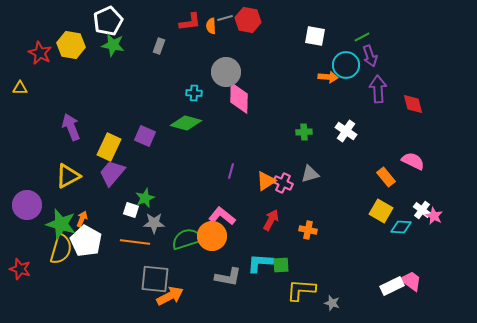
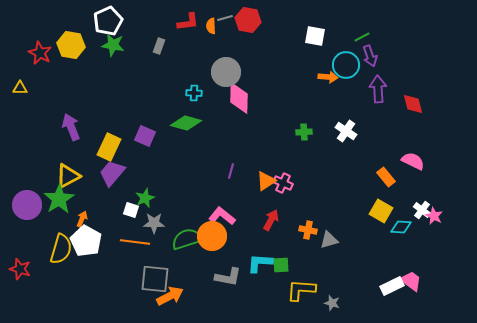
red L-shape at (190, 22): moved 2 px left
gray triangle at (310, 174): moved 19 px right, 66 px down
green star at (61, 224): moved 2 px left, 25 px up; rotated 24 degrees clockwise
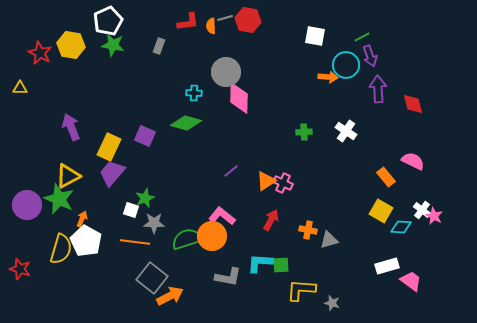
purple line at (231, 171): rotated 35 degrees clockwise
green star at (59, 199): rotated 16 degrees counterclockwise
gray square at (155, 279): moved 3 px left, 1 px up; rotated 32 degrees clockwise
white rectangle at (392, 286): moved 5 px left, 20 px up; rotated 10 degrees clockwise
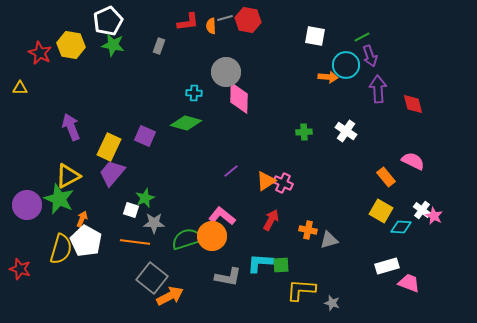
pink trapezoid at (411, 281): moved 2 px left, 2 px down; rotated 15 degrees counterclockwise
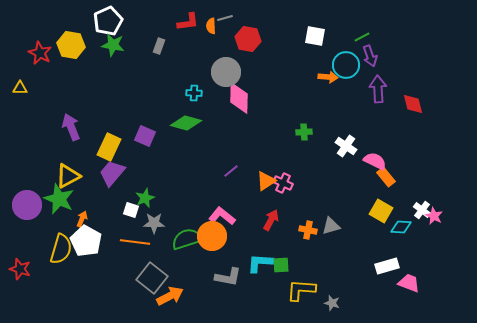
red hexagon at (248, 20): moved 19 px down
white cross at (346, 131): moved 15 px down
pink semicircle at (413, 161): moved 38 px left
gray triangle at (329, 240): moved 2 px right, 14 px up
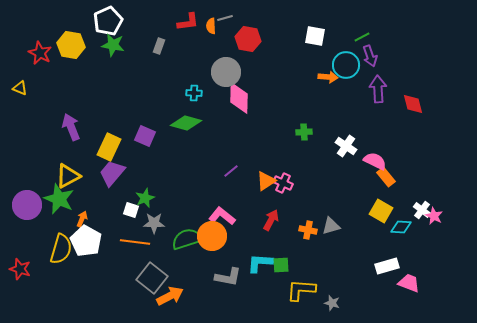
yellow triangle at (20, 88): rotated 21 degrees clockwise
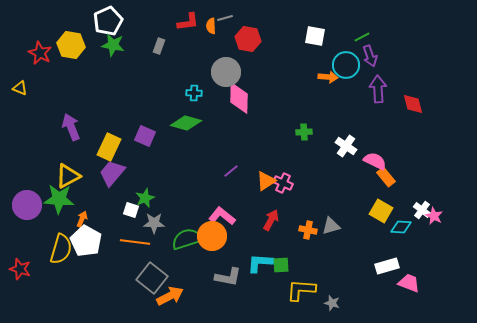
green star at (59, 199): rotated 20 degrees counterclockwise
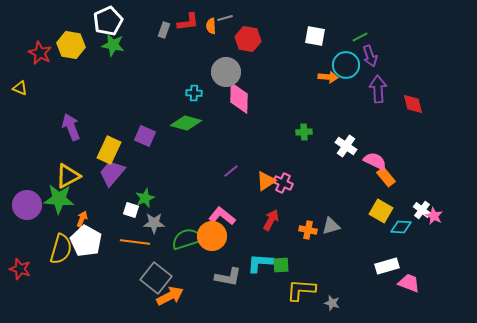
green line at (362, 37): moved 2 px left
gray rectangle at (159, 46): moved 5 px right, 16 px up
yellow rectangle at (109, 147): moved 3 px down
gray square at (152, 278): moved 4 px right
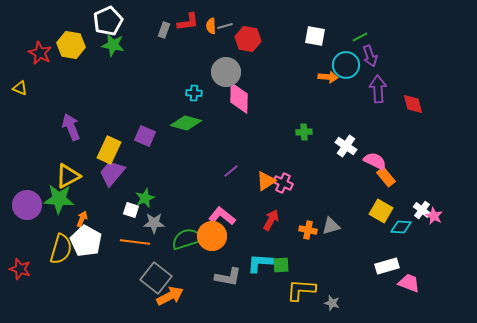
gray line at (225, 18): moved 8 px down
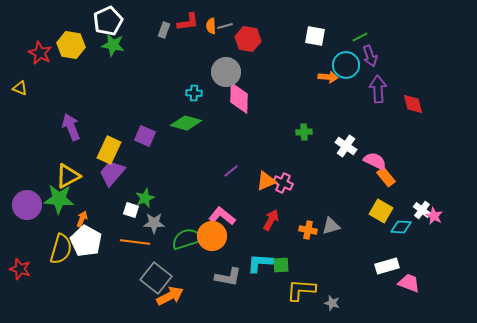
orange triangle at (266, 181): rotated 10 degrees clockwise
